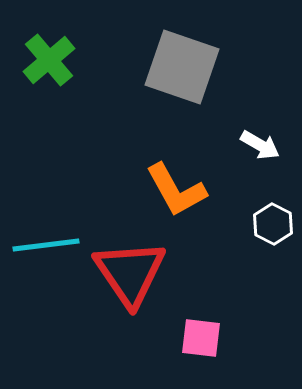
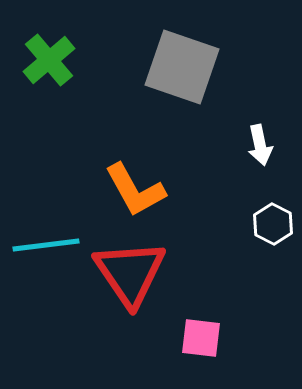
white arrow: rotated 48 degrees clockwise
orange L-shape: moved 41 px left
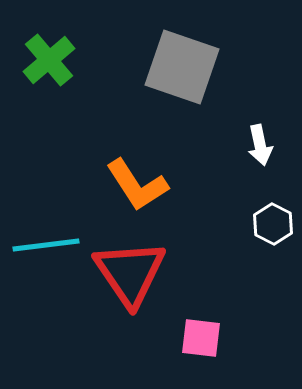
orange L-shape: moved 2 px right, 5 px up; rotated 4 degrees counterclockwise
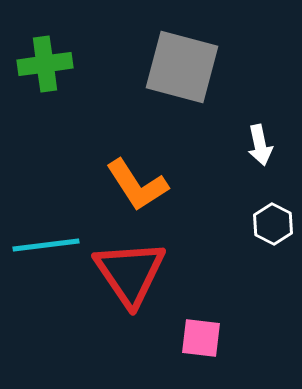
green cross: moved 4 px left, 4 px down; rotated 32 degrees clockwise
gray square: rotated 4 degrees counterclockwise
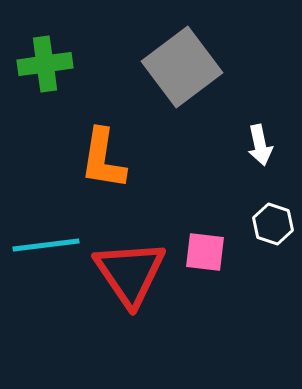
gray square: rotated 38 degrees clockwise
orange L-shape: moved 34 px left, 26 px up; rotated 42 degrees clockwise
white hexagon: rotated 9 degrees counterclockwise
pink square: moved 4 px right, 86 px up
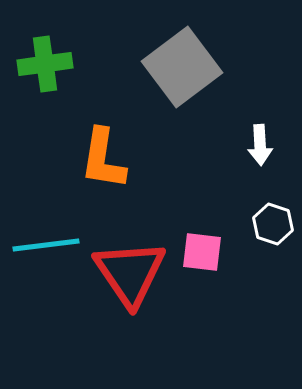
white arrow: rotated 9 degrees clockwise
pink square: moved 3 px left
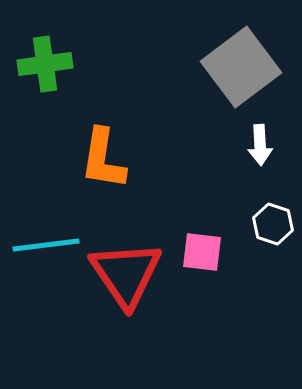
gray square: moved 59 px right
red triangle: moved 4 px left, 1 px down
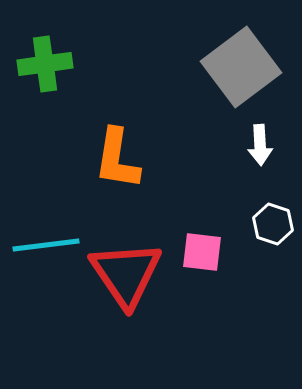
orange L-shape: moved 14 px right
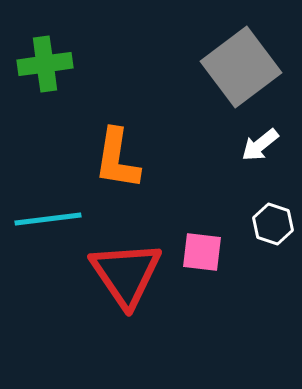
white arrow: rotated 54 degrees clockwise
cyan line: moved 2 px right, 26 px up
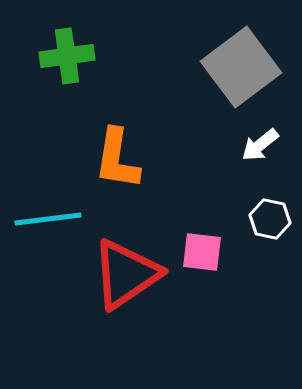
green cross: moved 22 px right, 8 px up
white hexagon: moved 3 px left, 5 px up; rotated 6 degrees counterclockwise
red triangle: rotated 30 degrees clockwise
